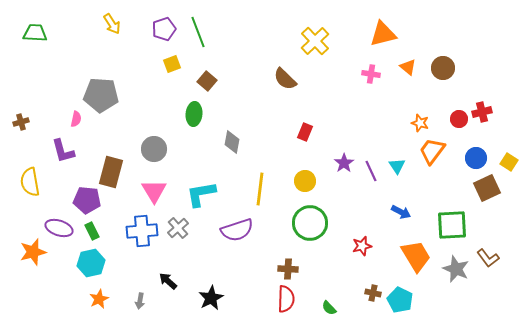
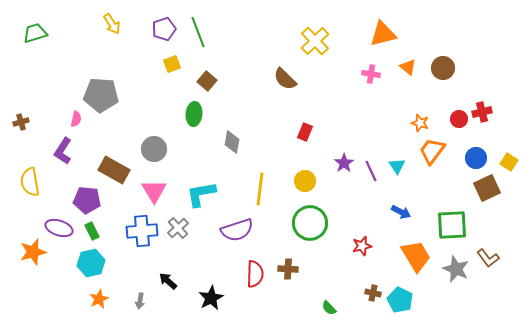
green trapezoid at (35, 33): rotated 20 degrees counterclockwise
purple L-shape at (63, 151): rotated 48 degrees clockwise
brown rectangle at (111, 172): moved 3 px right, 2 px up; rotated 76 degrees counterclockwise
red semicircle at (286, 299): moved 31 px left, 25 px up
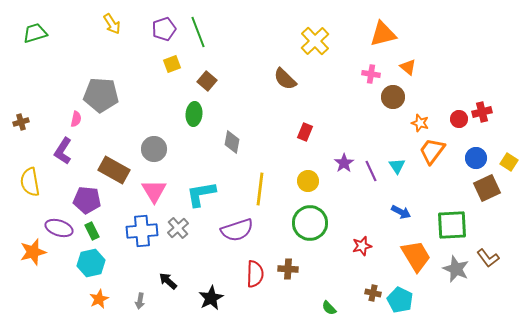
brown circle at (443, 68): moved 50 px left, 29 px down
yellow circle at (305, 181): moved 3 px right
